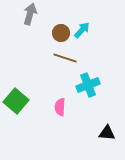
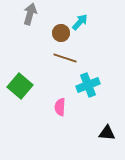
cyan arrow: moved 2 px left, 8 px up
green square: moved 4 px right, 15 px up
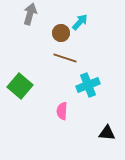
pink semicircle: moved 2 px right, 4 px down
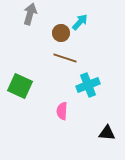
green square: rotated 15 degrees counterclockwise
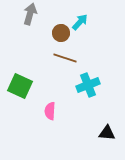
pink semicircle: moved 12 px left
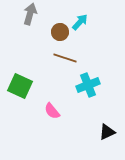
brown circle: moved 1 px left, 1 px up
pink semicircle: moved 2 px right; rotated 42 degrees counterclockwise
black triangle: moved 1 px up; rotated 30 degrees counterclockwise
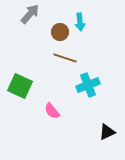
gray arrow: rotated 25 degrees clockwise
cyan arrow: rotated 132 degrees clockwise
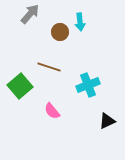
brown line: moved 16 px left, 9 px down
green square: rotated 25 degrees clockwise
black triangle: moved 11 px up
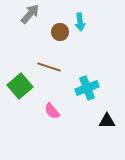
cyan cross: moved 1 px left, 3 px down
black triangle: rotated 24 degrees clockwise
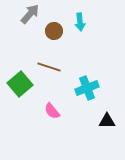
brown circle: moved 6 px left, 1 px up
green square: moved 2 px up
